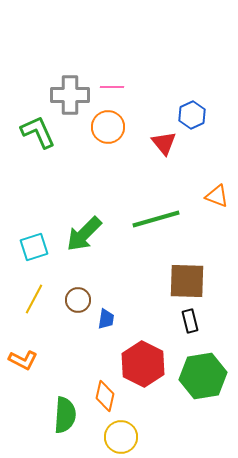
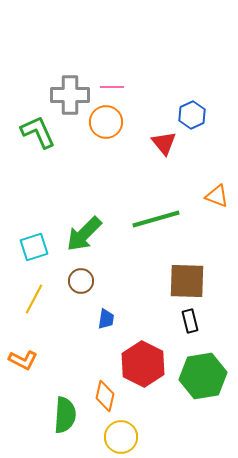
orange circle: moved 2 px left, 5 px up
brown circle: moved 3 px right, 19 px up
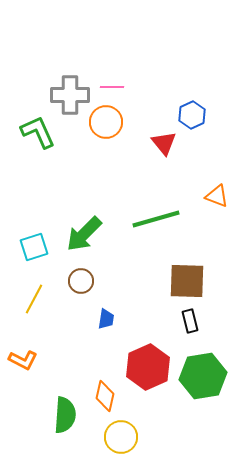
red hexagon: moved 5 px right, 3 px down; rotated 9 degrees clockwise
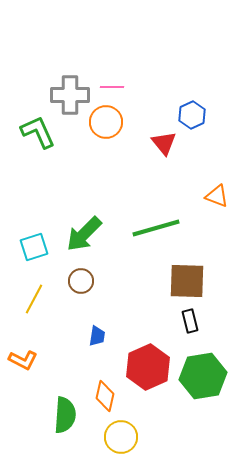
green line: moved 9 px down
blue trapezoid: moved 9 px left, 17 px down
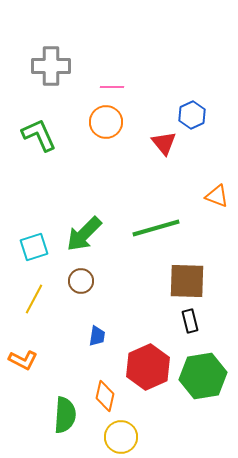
gray cross: moved 19 px left, 29 px up
green L-shape: moved 1 px right, 3 px down
